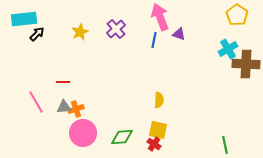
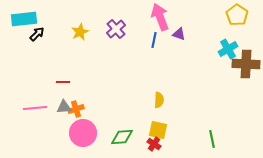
pink line: moved 1 px left, 6 px down; rotated 65 degrees counterclockwise
green line: moved 13 px left, 6 px up
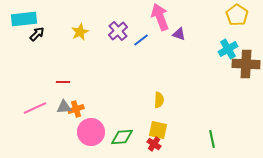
purple cross: moved 2 px right, 2 px down
blue line: moved 13 px left; rotated 42 degrees clockwise
pink line: rotated 20 degrees counterclockwise
pink circle: moved 8 px right, 1 px up
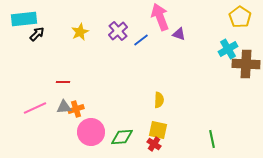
yellow pentagon: moved 3 px right, 2 px down
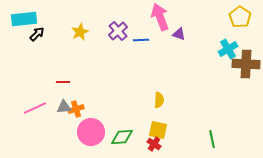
blue line: rotated 35 degrees clockwise
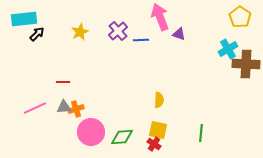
green line: moved 11 px left, 6 px up; rotated 18 degrees clockwise
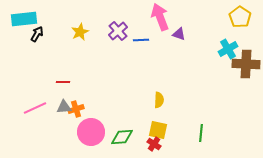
black arrow: rotated 14 degrees counterclockwise
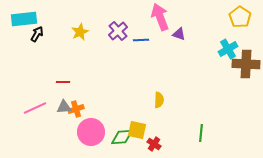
yellow square: moved 21 px left
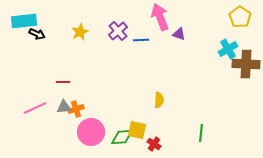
cyan rectangle: moved 2 px down
black arrow: rotated 84 degrees clockwise
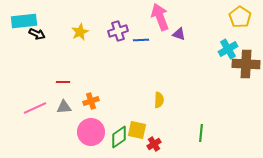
purple cross: rotated 24 degrees clockwise
orange cross: moved 15 px right, 8 px up
green diamond: moved 3 px left; rotated 30 degrees counterclockwise
red cross: rotated 24 degrees clockwise
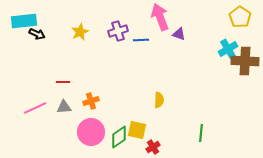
brown cross: moved 1 px left, 3 px up
red cross: moved 1 px left, 3 px down
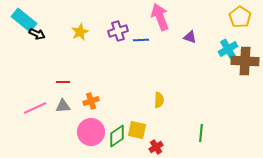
cyan rectangle: moved 1 px up; rotated 45 degrees clockwise
purple triangle: moved 11 px right, 3 px down
gray triangle: moved 1 px left, 1 px up
green diamond: moved 2 px left, 1 px up
red cross: moved 3 px right
